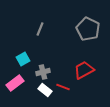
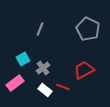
gray cross: moved 4 px up; rotated 24 degrees counterclockwise
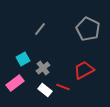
gray line: rotated 16 degrees clockwise
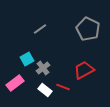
gray line: rotated 16 degrees clockwise
cyan square: moved 4 px right
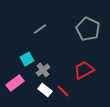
gray cross: moved 2 px down
red line: moved 4 px down; rotated 24 degrees clockwise
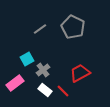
gray pentagon: moved 15 px left, 2 px up
red trapezoid: moved 4 px left, 3 px down
